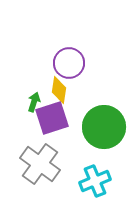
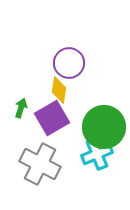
green arrow: moved 13 px left, 6 px down
purple square: rotated 12 degrees counterclockwise
gray cross: rotated 9 degrees counterclockwise
cyan cross: moved 2 px right, 27 px up
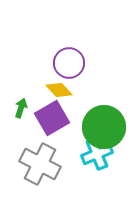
yellow diamond: rotated 52 degrees counterclockwise
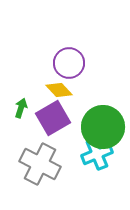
purple square: moved 1 px right
green circle: moved 1 px left
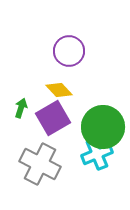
purple circle: moved 12 px up
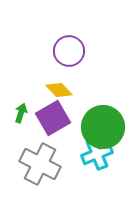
green arrow: moved 5 px down
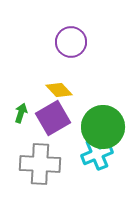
purple circle: moved 2 px right, 9 px up
gray cross: rotated 24 degrees counterclockwise
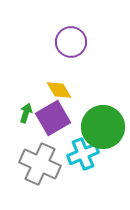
yellow diamond: rotated 12 degrees clockwise
green arrow: moved 5 px right
cyan cross: moved 14 px left
gray cross: rotated 21 degrees clockwise
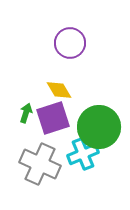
purple circle: moved 1 px left, 1 px down
purple square: rotated 12 degrees clockwise
green circle: moved 4 px left
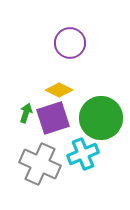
yellow diamond: rotated 32 degrees counterclockwise
green circle: moved 2 px right, 9 px up
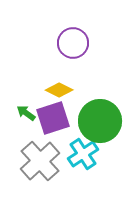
purple circle: moved 3 px right
green arrow: rotated 72 degrees counterclockwise
green circle: moved 1 px left, 3 px down
cyan cross: rotated 12 degrees counterclockwise
gray cross: moved 3 px up; rotated 24 degrees clockwise
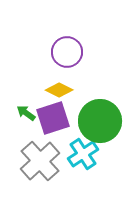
purple circle: moved 6 px left, 9 px down
